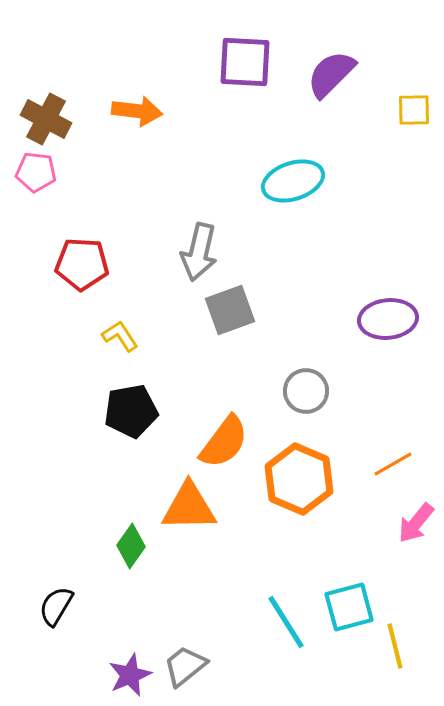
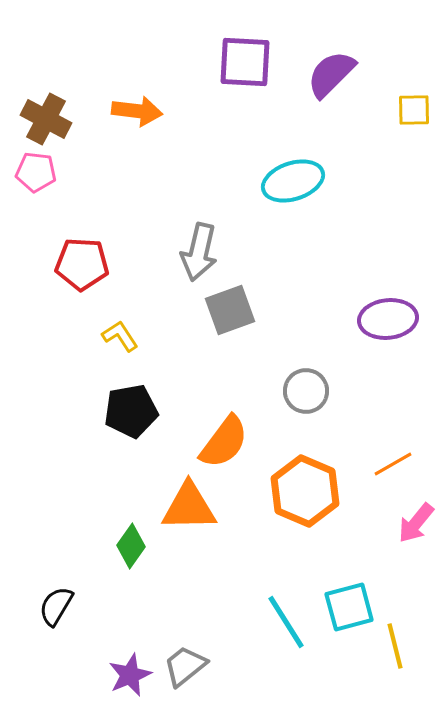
orange hexagon: moved 6 px right, 12 px down
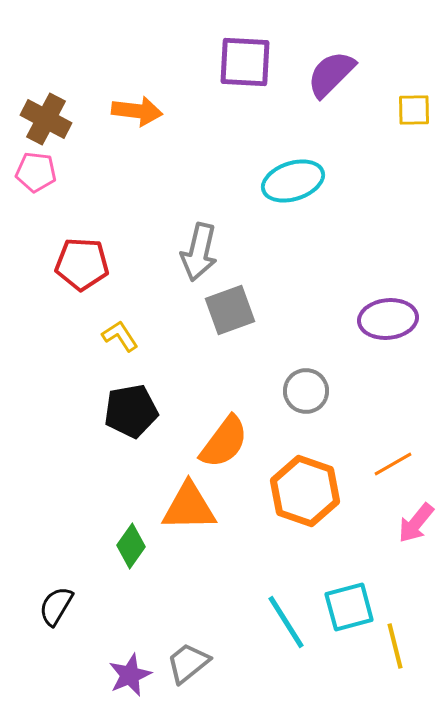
orange hexagon: rotated 4 degrees counterclockwise
gray trapezoid: moved 3 px right, 3 px up
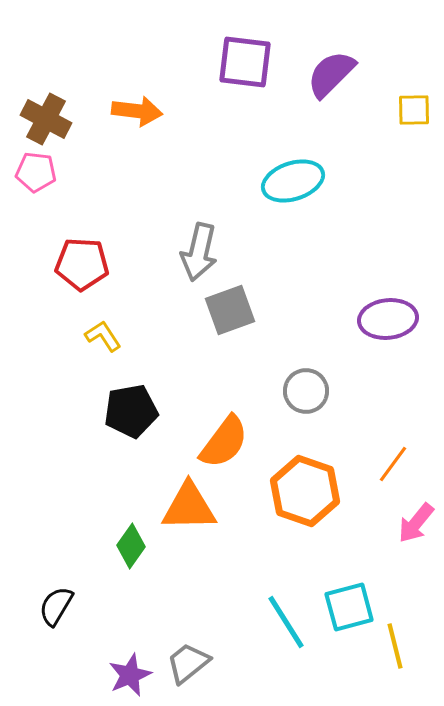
purple square: rotated 4 degrees clockwise
yellow L-shape: moved 17 px left
orange line: rotated 24 degrees counterclockwise
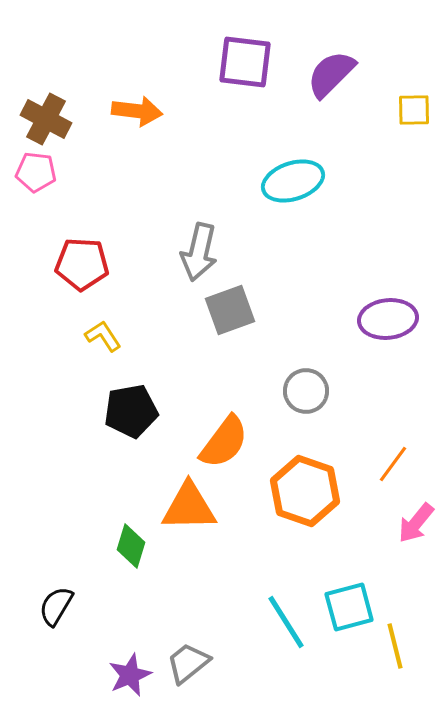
green diamond: rotated 18 degrees counterclockwise
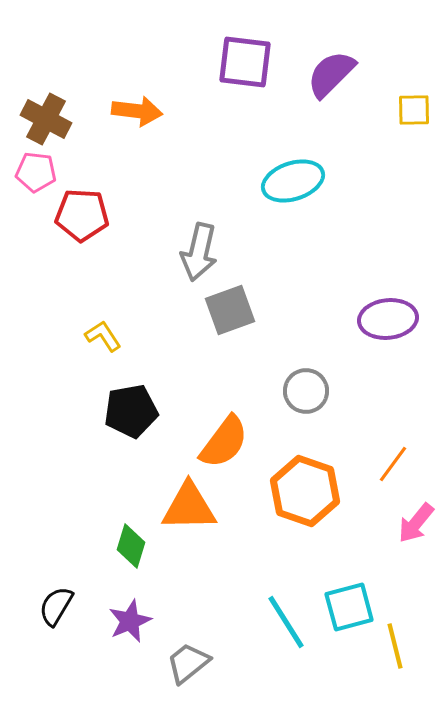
red pentagon: moved 49 px up
purple star: moved 54 px up
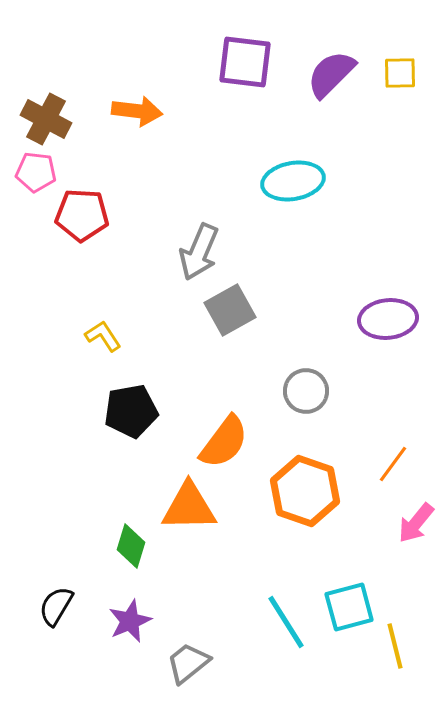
yellow square: moved 14 px left, 37 px up
cyan ellipse: rotated 8 degrees clockwise
gray arrow: rotated 10 degrees clockwise
gray square: rotated 9 degrees counterclockwise
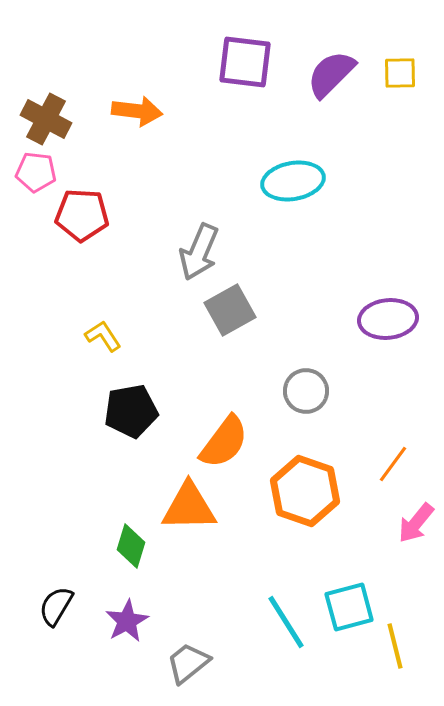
purple star: moved 3 px left; rotated 6 degrees counterclockwise
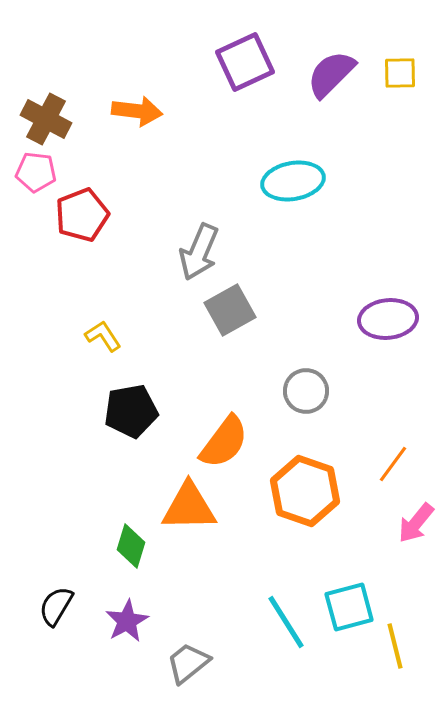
purple square: rotated 32 degrees counterclockwise
red pentagon: rotated 24 degrees counterclockwise
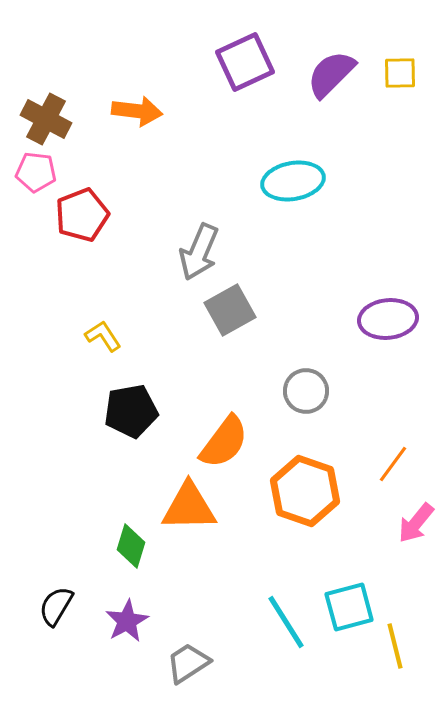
gray trapezoid: rotated 6 degrees clockwise
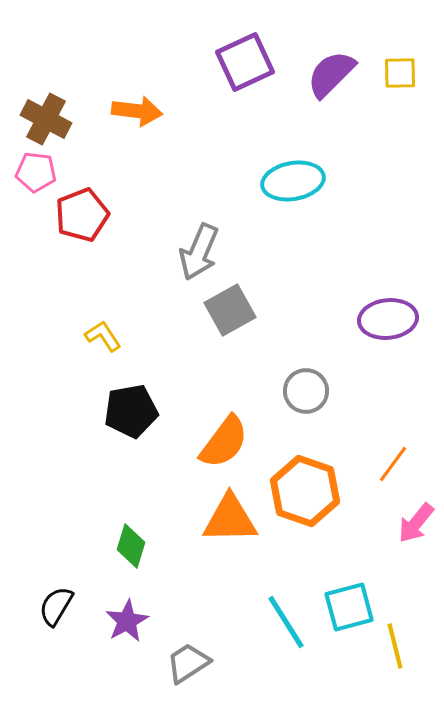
orange triangle: moved 41 px right, 12 px down
